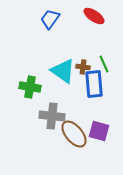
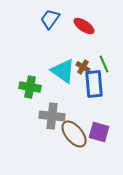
red ellipse: moved 10 px left, 10 px down
brown cross: rotated 24 degrees clockwise
purple square: moved 1 px down
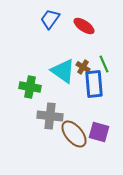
gray cross: moved 2 px left
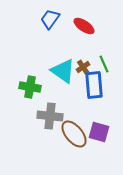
brown cross: rotated 24 degrees clockwise
blue rectangle: moved 1 px down
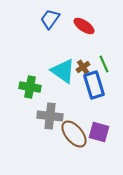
blue rectangle: rotated 12 degrees counterclockwise
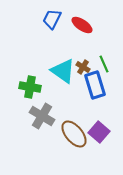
blue trapezoid: moved 2 px right; rotated 10 degrees counterclockwise
red ellipse: moved 2 px left, 1 px up
brown cross: rotated 24 degrees counterclockwise
blue rectangle: moved 1 px right
gray cross: moved 8 px left; rotated 25 degrees clockwise
purple square: rotated 25 degrees clockwise
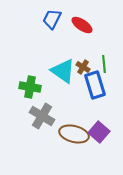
green line: rotated 18 degrees clockwise
brown ellipse: rotated 36 degrees counterclockwise
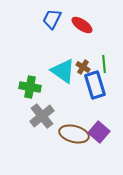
gray cross: rotated 20 degrees clockwise
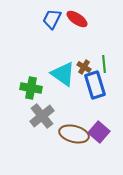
red ellipse: moved 5 px left, 6 px up
brown cross: moved 1 px right
cyan triangle: moved 3 px down
green cross: moved 1 px right, 1 px down
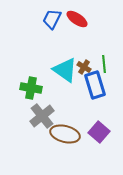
cyan triangle: moved 2 px right, 4 px up
brown ellipse: moved 9 px left
